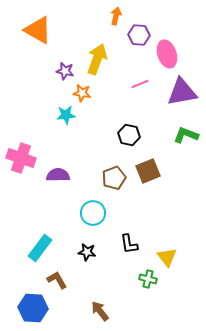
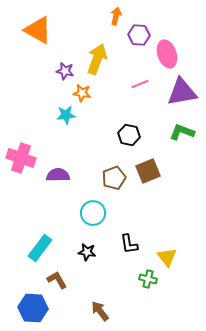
green L-shape: moved 4 px left, 3 px up
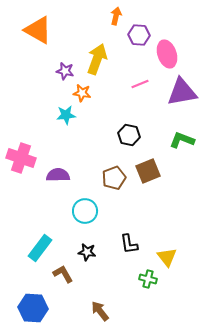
green L-shape: moved 8 px down
cyan circle: moved 8 px left, 2 px up
brown L-shape: moved 6 px right, 6 px up
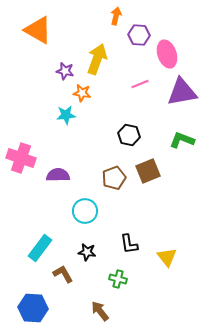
green cross: moved 30 px left
